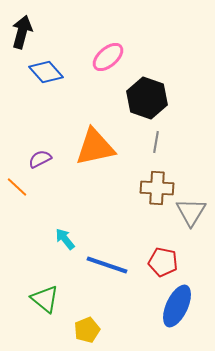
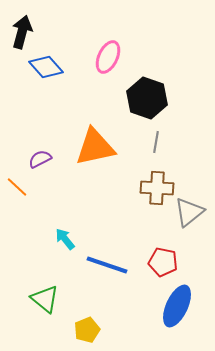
pink ellipse: rotated 24 degrees counterclockwise
blue diamond: moved 5 px up
gray triangle: moved 2 px left; rotated 20 degrees clockwise
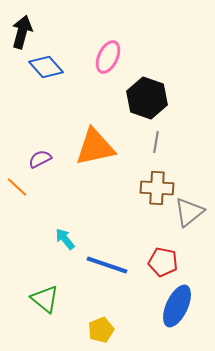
yellow pentagon: moved 14 px right
